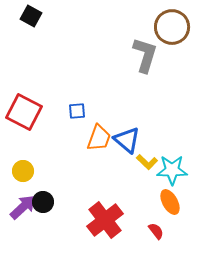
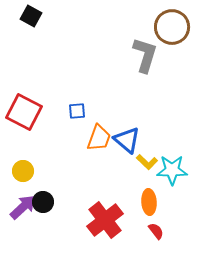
orange ellipse: moved 21 px left; rotated 25 degrees clockwise
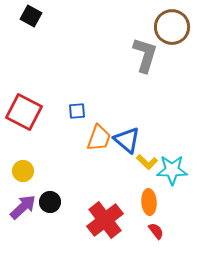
black circle: moved 7 px right
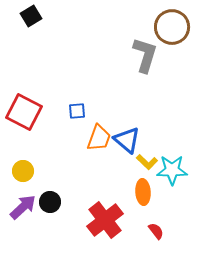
black square: rotated 30 degrees clockwise
orange ellipse: moved 6 px left, 10 px up
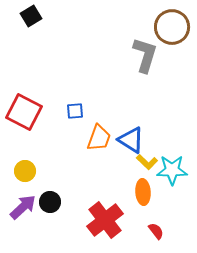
blue square: moved 2 px left
blue triangle: moved 4 px right; rotated 8 degrees counterclockwise
yellow circle: moved 2 px right
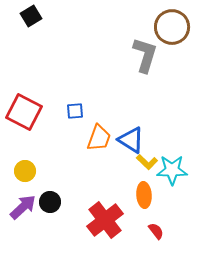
orange ellipse: moved 1 px right, 3 px down
